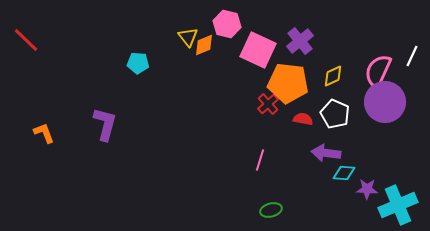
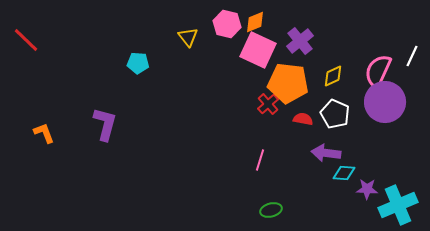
orange diamond: moved 51 px right, 23 px up
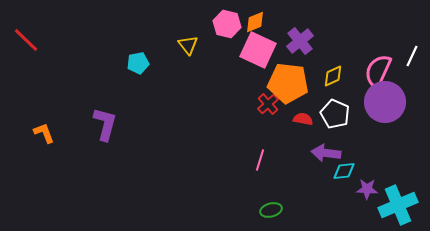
yellow triangle: moved 8 px down
cyan pentagon: rotated 15 degrees counterclockwise
cyan diamond: moved 2 px up; rotated 10 degrees counterclockwise
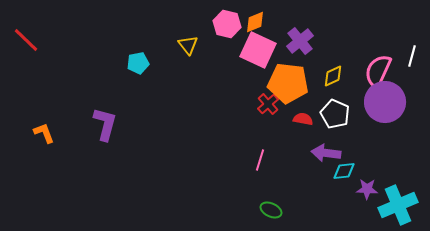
white line: rotated 10 degrees counterclockwise
green ellipse: rotated 40 degrees clockwise
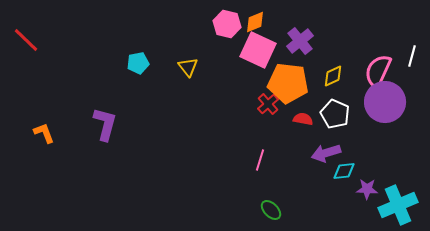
yellow triangle: moved 22 px down
purple arrow: rotated 24 degrees counterclockwise
green ellipse: rotated 20 degrees clockwise
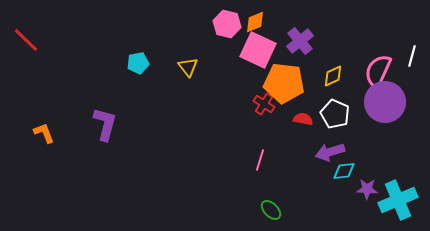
orange pentagon: moved 4 px left
red cross: moved 4 px left; rotated 15 degrees counterclockwise
purple arrow: moved 4 px right, 1 px up
cyan cross: moved 5 px up
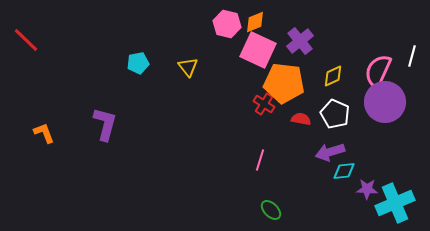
red semicircle: moved 2 px left
cyan cross: moved 3 px left, 3 px down
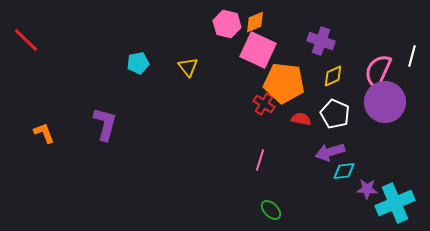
purple cross: moved 21 px right; rotated 32 degrees counterclockwise
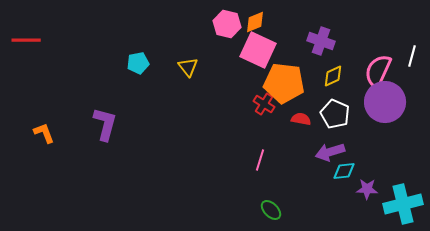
red line: rotated 44 degrees counterclockwise
cyan cross: moved 8 px right, 1 px down; rotated 9 degrees clockwise
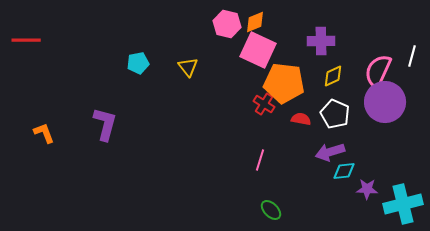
purple cross: rotated 20 degrees counterclockwise
